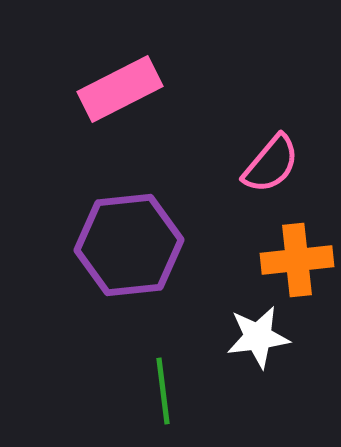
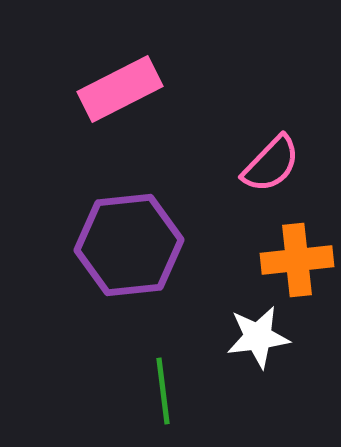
pink semicircle: rotated 4 degrees clockwise
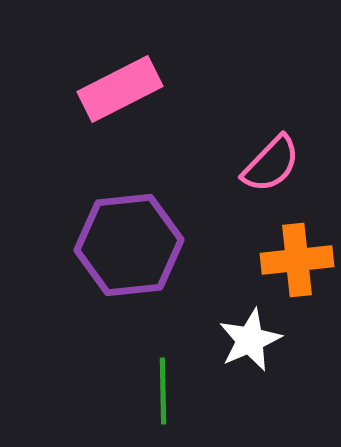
white star: moved 8 px left, 3 px down; rotated 16 degrees counterclockwise
green line: rotated 6 degrees clockwise
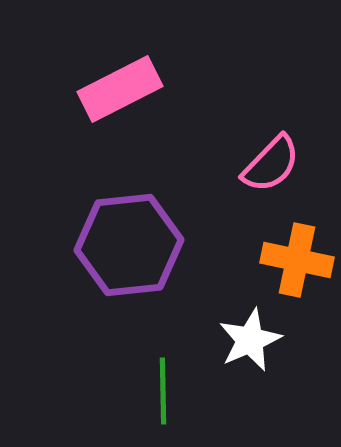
orange cross: rotated 18 degrees clockwise
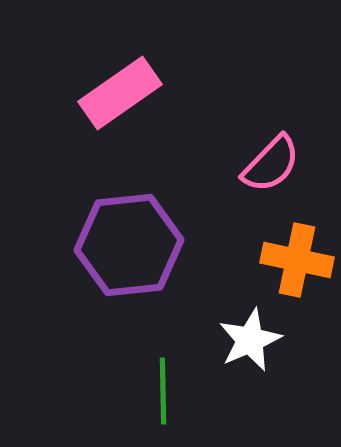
pink rectangle: moved 4 px down; rotated 8 degrees counterclockwise
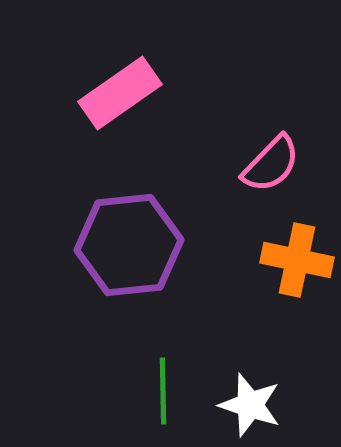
white star: moved 65 px down; rotated 30 degrees counterclockwise
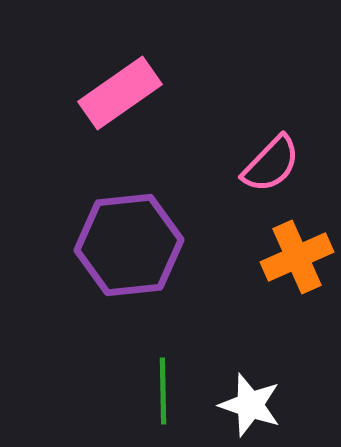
orange cross: moved 3 px up; rotated 36 degrees counterclockwise
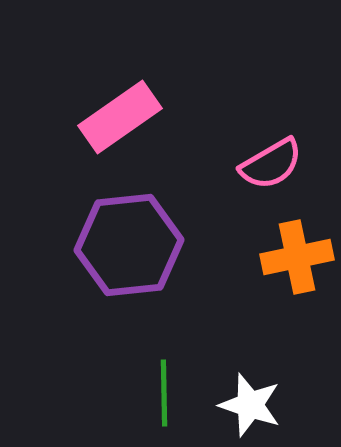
pink rectangle: moved 24 px down
pink semicircle: rotated 16 degrees clockwise
orange cross: rotated 12 degrees clockwise
green line: moved 1 px right, 2 px down
